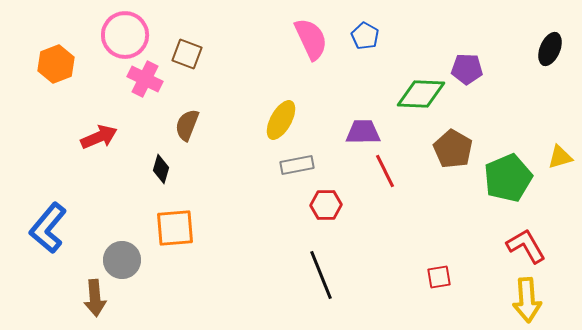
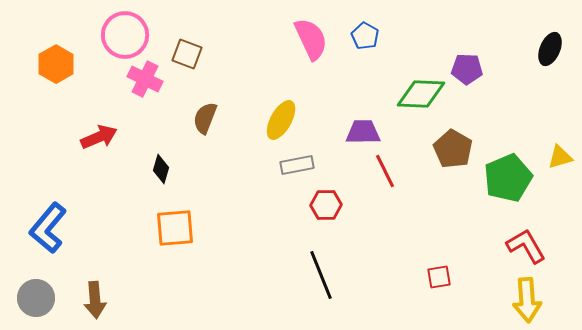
orange hexagon: rotated 9 degrees counterclockwise
brown semicircle: moved 18 px right, 7 px up
gray circle: moved 86 px left, 38 px down
brown arrow: moved 2 px down
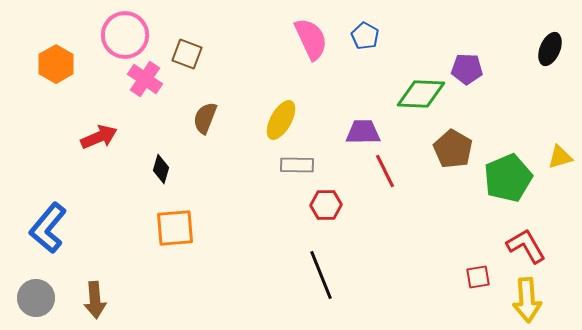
pink cross: rotated 8 degrees clockwise
gray rectangle: rotated 12 degrees clockwise
red square: moved 39 px right
